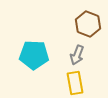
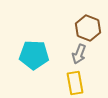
brown hexagon: moved 4 px down
gray arrow: moved 2 px right, 1 px up
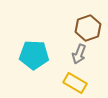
brown hexagon: rotated 20 degrees clockwise
yellow rectangle: rotated 50 degrees counterclockwise
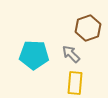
gray arrow: moved 8 px left; rotated 114 degrees clockwise
yellow rectangle: rotated 65 degrees clockwise
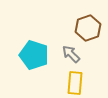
cyan pentagon: rotated 16 degrees clockwise
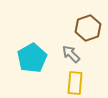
cyan pentagon: moved 2 px left, 3 px down; rotated 24 degrees clockwise
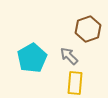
brown hexagon: moved 1 px down
gray arrow: moved 2 px left, 2 px down
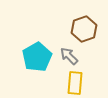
brown hexagon: moved 4 px left
cyan pentagon: moved 5 px right, 1 px up
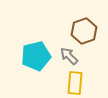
brown hexagon: moved 2 px down
cyan pentagon: moved 1 px left, 1 px up; rotated 16 degrees clockwise
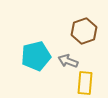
gray arrow: moved 1 px left, 5 px down; rotated 24 degrees counterclockwise
yellow rectangle: moved 10 px right
